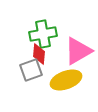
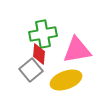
pink triangle: moved 1 px left, 1 px up; rotated 20 degrees clockwise
gray square: rotated 20 degrees counterclockwise
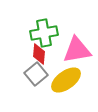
green cross: moved 1 px right, 1 px up
gray square: moved 5 px right, 4 px down
yellow ellipse: rotated 16 degrees counterclockwise
